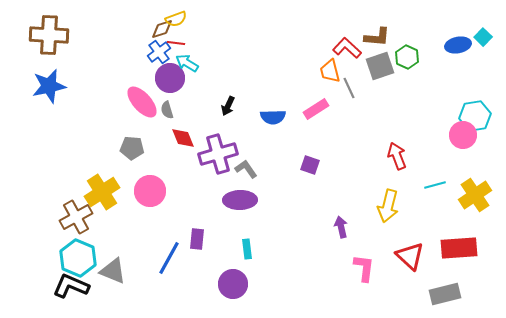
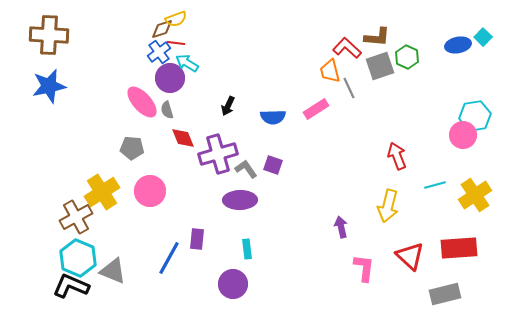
purple square at (310, 165): moved 37 px left
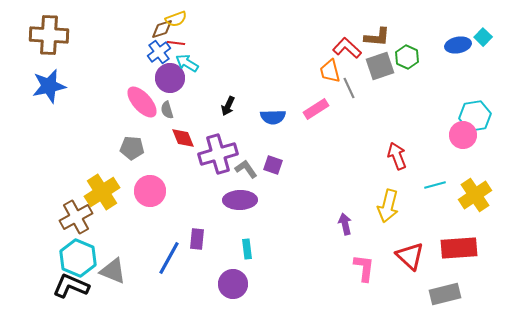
purple arrow at (341, 227): moved 4 px right, 3 px up
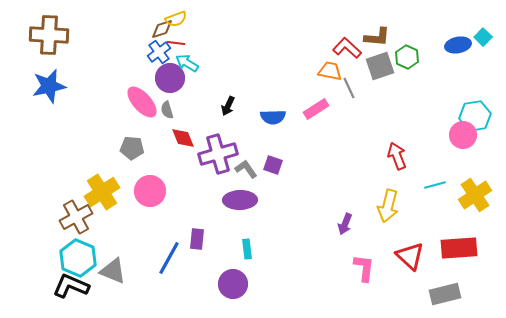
orange trapezoid at (330, 71): rotated 115 degrees clockwise
purple arrow at (345, 224): rotated 145 degrees counterclockwise
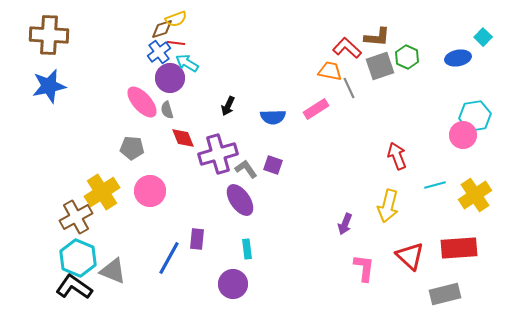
blue ellipse at (458, 45): moved 13 px down
purple ellipse at (240, 200): rotated 56 degrees clockwise
black L-shape at (71, 286): moved 3 px right, 1 px down; rotated 12 degrees clockwise
